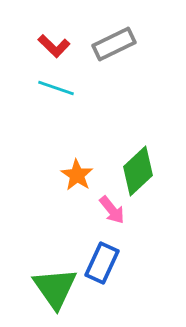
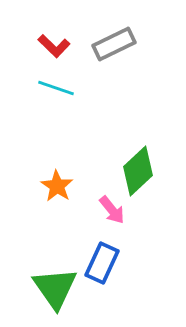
orange star: moved 20 px left, 11 px down
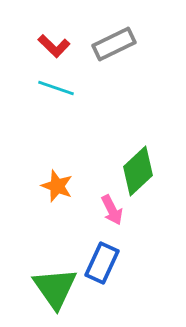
orange star: rotated 12 degrees counterclockwise
pink arrow: rotated 12 degrees clockwise
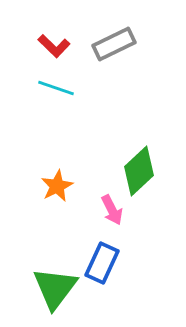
green diamond: moved 1 px right
orange star: rotated 24 degrees clockwise
green triangle: rotated 12 degrees clockwise
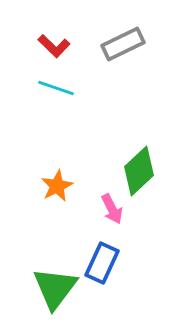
gray rectangle: moved 9 px right
pink arrow: moved 1 px up
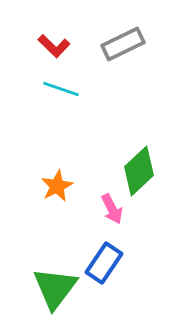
cyan line: moved 5 px right, 1 px down
blue rectangle: moved 2 px right; rotated 9 degrees clockwise
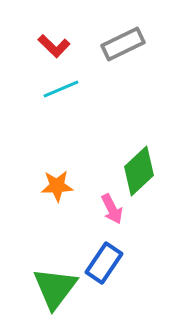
cyan line: rotated 42 degrees counterclockwise
orange star: rotated 24 degrees clockwise
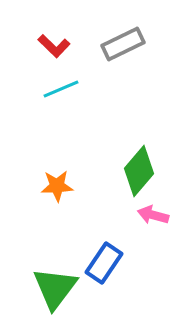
green diamond: rotated 6 degrees counterclockwise
pink arrow: moved 41 px right, 6 px down; rotated 132 degrees clockwise
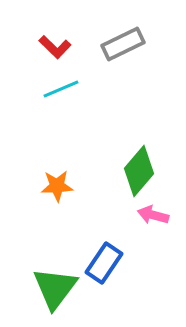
red L-shape: moved 1 px right, 1 px down
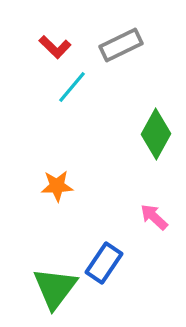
gray rectangle: moved 2 px left, 1 px down
cyan line: moved 11 px right, 2 px up; rotated 27 degrees counterclockwise
green diamond: moved 17 px right, 37 px up; rotated 12 degrees counterclockwise
pink arrow: moved 1 px right, 2 px down; rotated 28 degrees clockwise
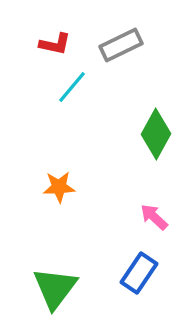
red L-shape: moved 3 px up; rotated 32 degrees counterclockwise
orange star: moved 2 px right, 1 px down
blue rectangle: moved 35 px right, 10 px down
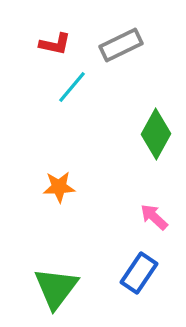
green triangle: moved 1 px right
